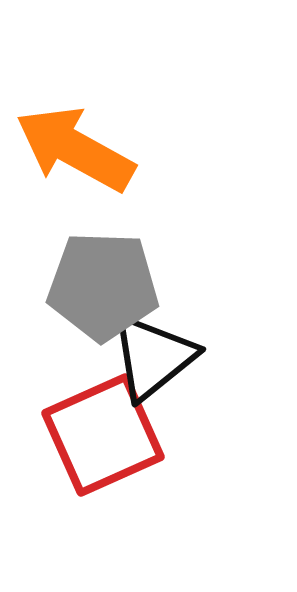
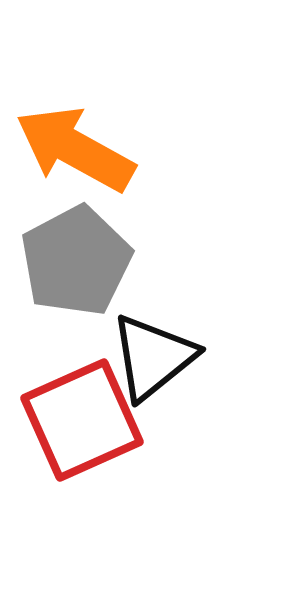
gray pentagon: moved 27 px left, 25 px up; rotated 30 degrees counterclockwise
red square: moved 21 px left, 15 px up
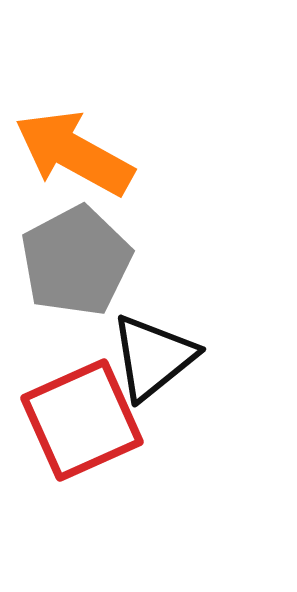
orange arrow: moved 1 px left, 4 px down
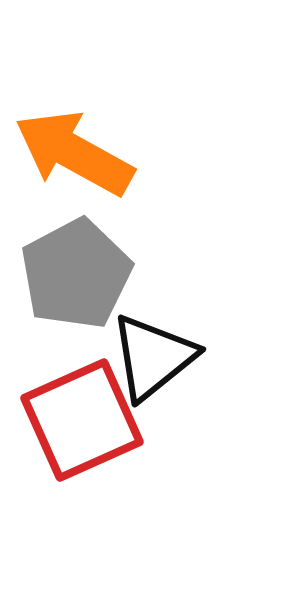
gray pentagon: moved 13 px down
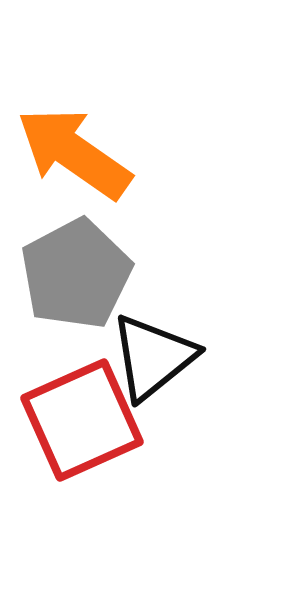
orange arrow: rotated 6 degrees clockwise
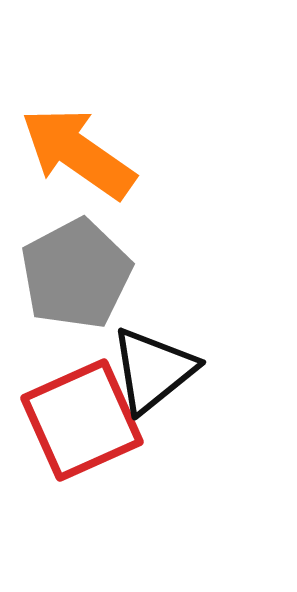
orange arrow: moved 4 px right
black triangle: moved 13 px down
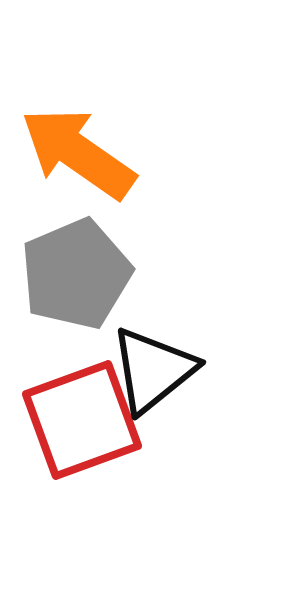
gray pentagon: rotated 5 degrees clockwise
red square: rotated 4 degrees clockwise
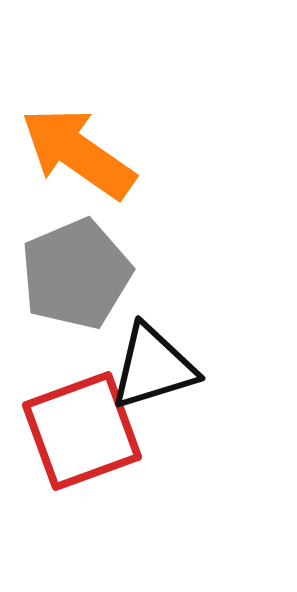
black triangle: moved 3 px up; rotated 22 degrees clockwise
red square: moved 11 px down
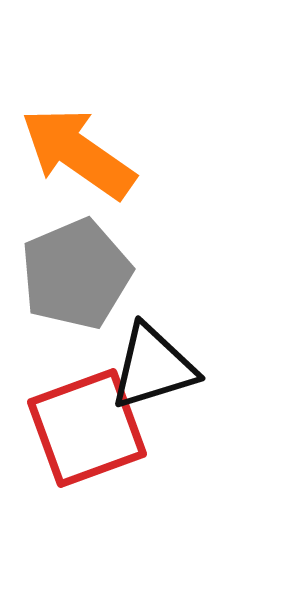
red square: moved 5 px right, 3 px up
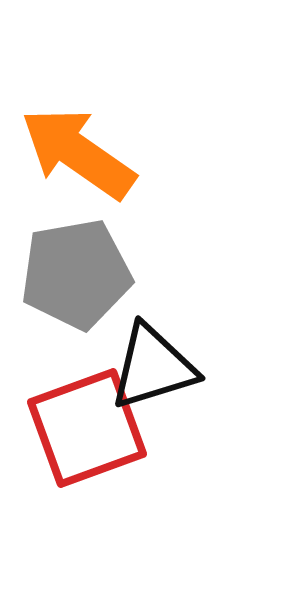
gray pentagon: rotated 13 degrees clockwise
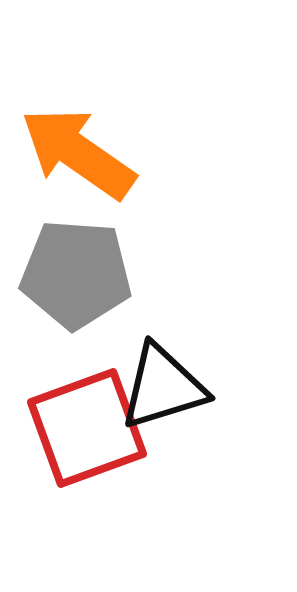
gray pentagon: rotated 14 degrees clockwise
black triangle: moved 10 px right, 20 px down
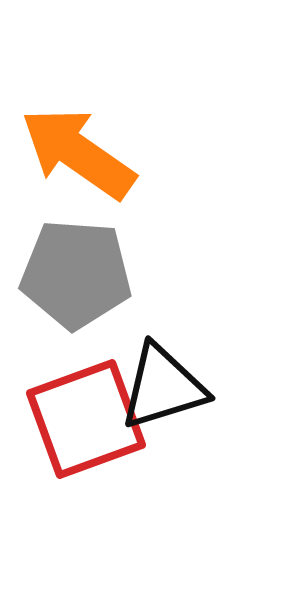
red square: moved 1 px left, 9 px up
